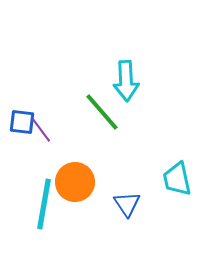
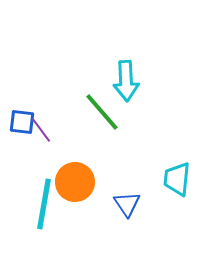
cyan trapezoid: rotated 18 degrees clockwise
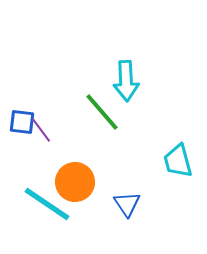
cyan trapezoid: moved 1 px right, 18 px up; rotated 21 degrees counterclockwise
cyan line: moved 3 px right; rotated 66 degrees counterclockwise
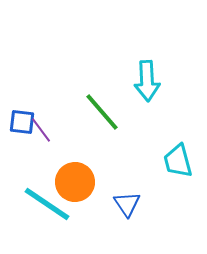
cyan arrow: moved 21 px right
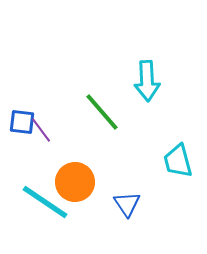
cyan line: moved 2 px left, 2 px up
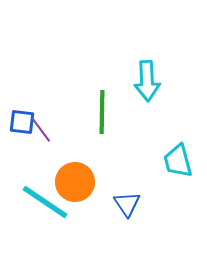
green line: rotated 42 degrees clockwise
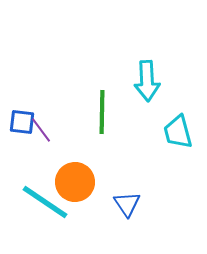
cyan trapezoid: moved 29 px up
